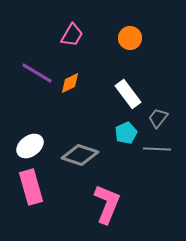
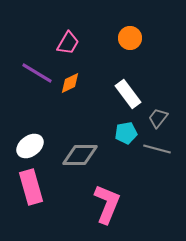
pink trapezoid: moved 4 px left, 8 px down
cyan pentagon: rotated 15 degrees clockwise
gray line: rotated 12 degrees clockwise
gray diamond: rotated 18 degrees counterclockwise
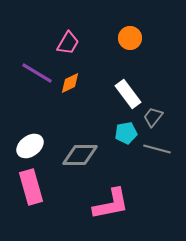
gray trapezoid: moved 5 px left, 1 px up
pink L-shape: moved 4 px right; rotated 57 degrees clockwise
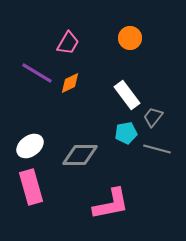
white rectangle: moved 1 px left, 1 px down
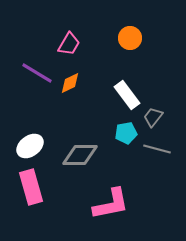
pink trapezoid: moved 1 px right, 1 px down
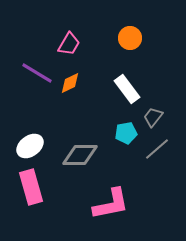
white rectangle: moved 6 px up
gray line: rotated 56 degrees counterclockwise
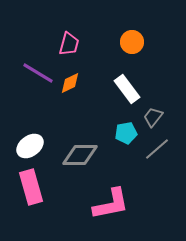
orange circle: moved 2 px right, 4 px down
pink trapezoid: rotated 15 degrees counterclockwise
purple line: moved 1 px right
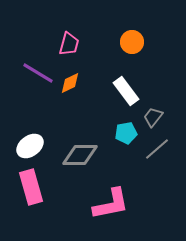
white rectangle: moved 1 px left, 2 px down
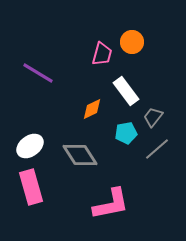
pink trapezoid: moved 33 px right, 10 px down
orange diamond: moved 22 px right, 26 px down
gray diamond: rotated 57 degrees clockwise
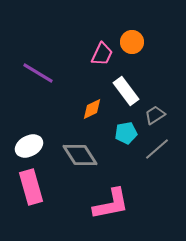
pink trapezoid: rotated 10 degrees clockwise
gray trapezoid: moved 2 px right, 2 px up; rotated 20 degrees clockwise
white ellipse: moved 1 px left; rotated 8 degrees clockwise
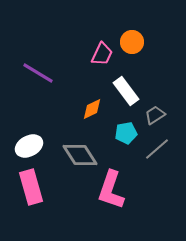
pink L-shape: moved 14 px up; rotated 120 degrees clockwise
